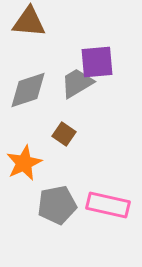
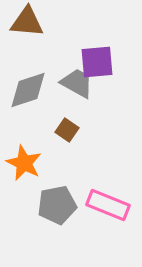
brown triangle: moved 2 px left
gray trapezoid: rotated 60 degrees clockwise
brown square: moved 3 px right, 4 px up
orange star: rotated 21 degrees counterclockwise
pink rectangle: rotated 9 degrees clockwise
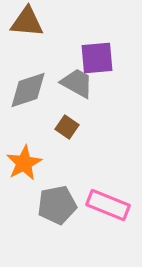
purple square: moved 4 px up
brown square: moved 3 px up
orange star: rotated 18 degrees clockwise
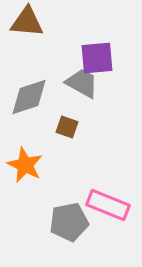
gray trapezoid: moved 5 px right
gray diamond: moved 1 px right, 7 px down
brown square: rotated 15 degrees counterclockwise
orange star: moved 1 px right, 2 px down; rotated 18 degrees counterclockwise
gray pentagon: moved 12 px right, 17 px down
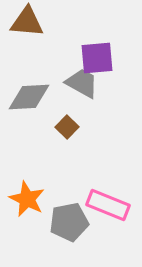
gray diamond: rotated 15 degrees clockwise
brown square: rotated 25 degrees clockwise
orange star: moved 2 px right, 34 px down
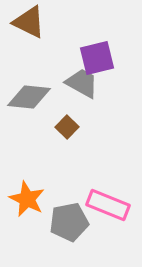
brown triangle: moved 2 px right; rotated 21 degrees clockwise
purple square: rotated 9 degrees counterclockwise
gray diamond: rotated 9 degrees clockwise
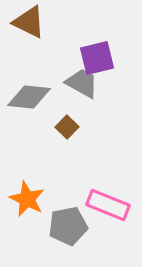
gray pentagon: moved 1 px left, 4 px down
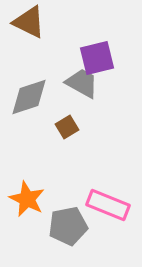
gray diamond: rotated 24 degrees counterclockwise
brown square: rotated 15 degrees clockwise
